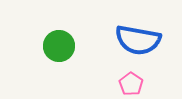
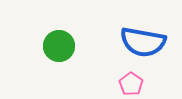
blue semicircle: moved 5 px right, 2 px down
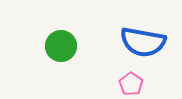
green circle: moved 2 px right
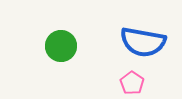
pink pentagon: moved 1 px right, 1 px up
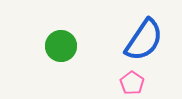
blue semicircle: moved 1 px right, 2 px up; rotated 66 degrees counterclockwise
